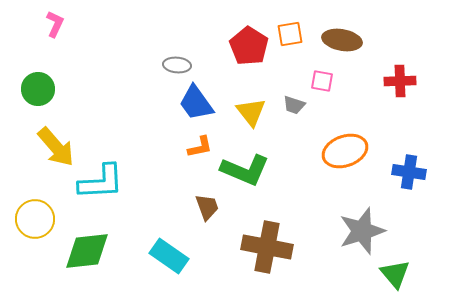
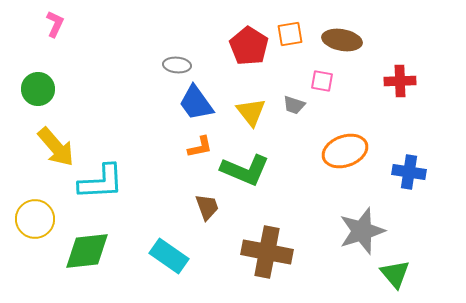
brown cross: moved 5 px down
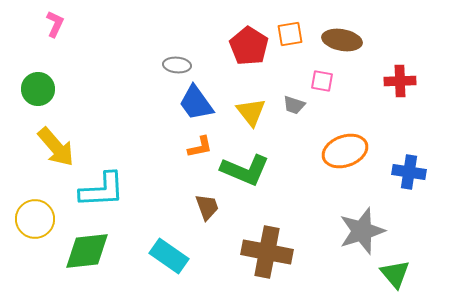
cyan L-shape: moved 1 px right, 8 px down
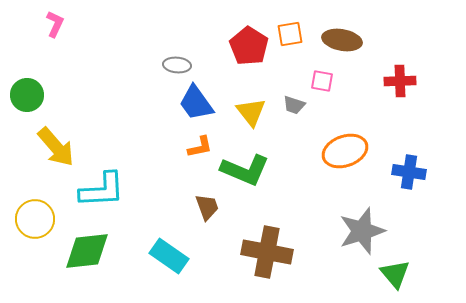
green circle: moved 11 px left, 6 px down
